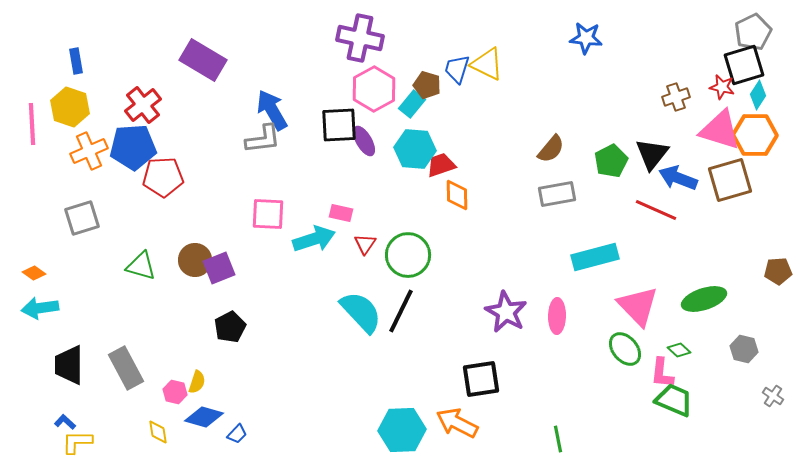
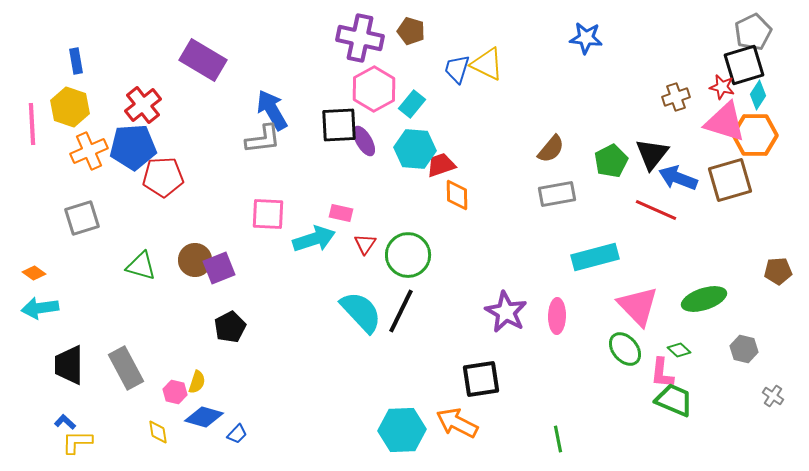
brown pentagon at (427, 85): moved 16 px left, 54 px up
pink triangle at (720, 130): moved 5 px right, 8 px up
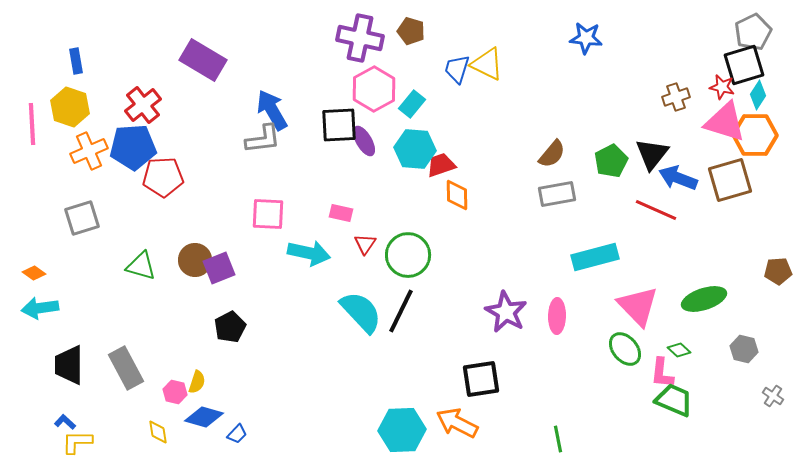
brown semicircle at (551, 149): moved 1 px right, 5 px down
cyan arrow at (314, 239): moved 5 px left, 14 px down; rotated 30 degrees clockwise
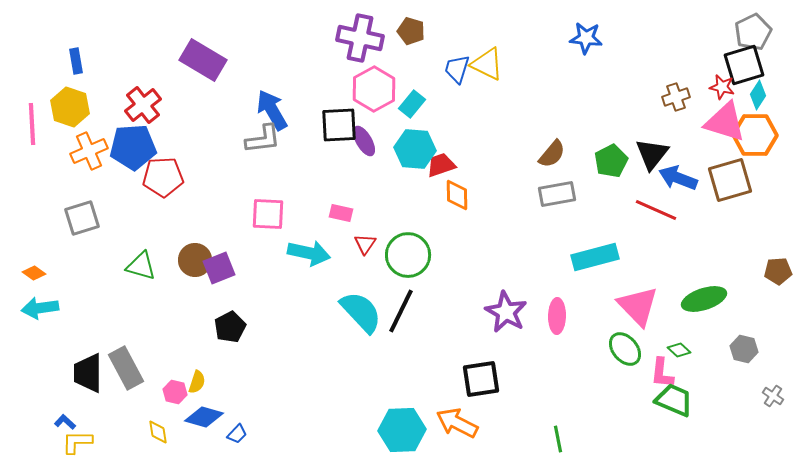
black trapezoid at (69, 365): moved 19 px right, 8 px down
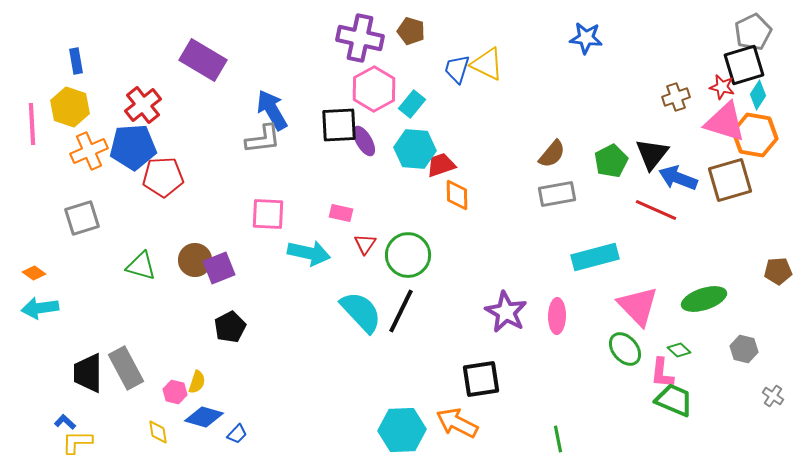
orange hexagon at (755, 135): rotated 9 degrees clockwise
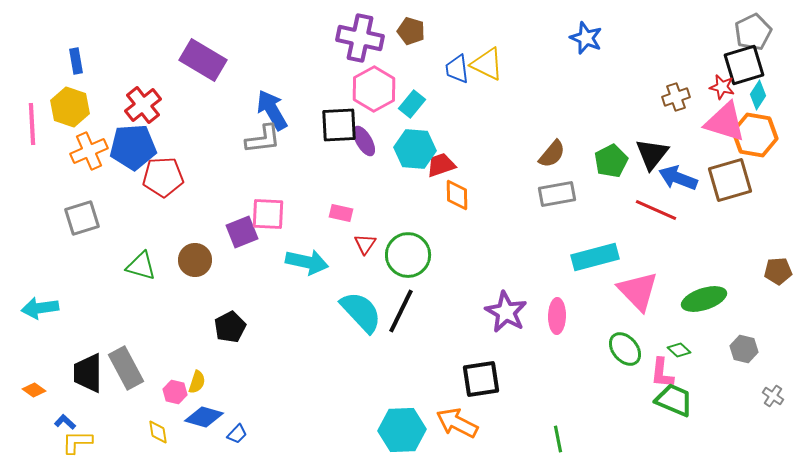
blue star at (586, 38): rotated 16 degrees clockwise
blue trapezoid at (457, 69): rotated 24 degrees counterclockwise
cyan arrow at (309, 253): moved 2 px left, 9 px down
purple square at (219, 268): moved 23 px right, 36 px up
orange diamond at (34, 273): moved 117 px down
pink triangle at (638, 306): moved 15 px up
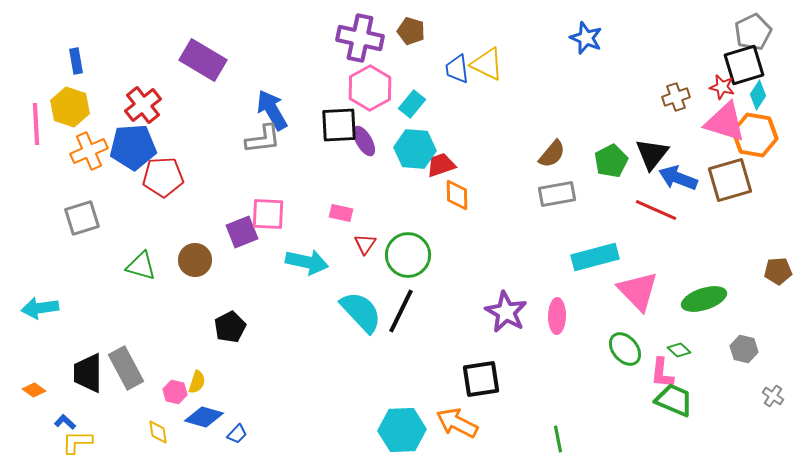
pink hexagon at (374, 89): moved 4 px left, 1 px up
pink line at (32, 124): moved 4 px right
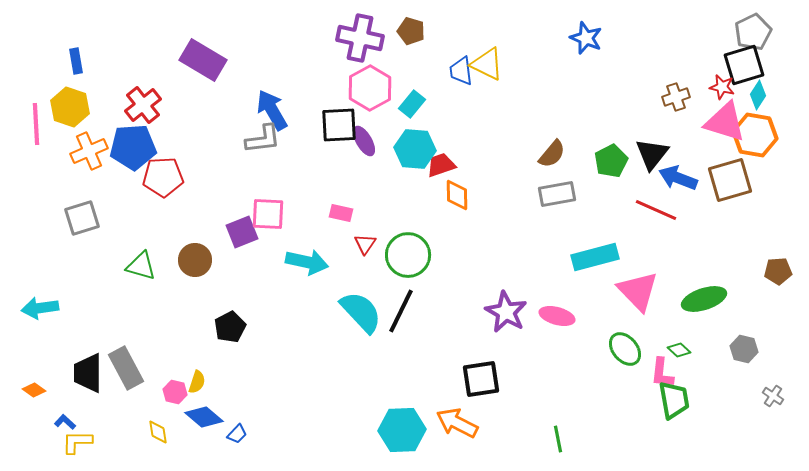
blue trapezoid at (457, 69): moved 4 px right, 2 px down
pink ellipse at (557, 316): rotated 76 degrees counterclockwise
green trapezoid at (674, 400): rotated 57 degrees clockwise
blue diamond at (204, 417): rotated 24 degrees clockwise
